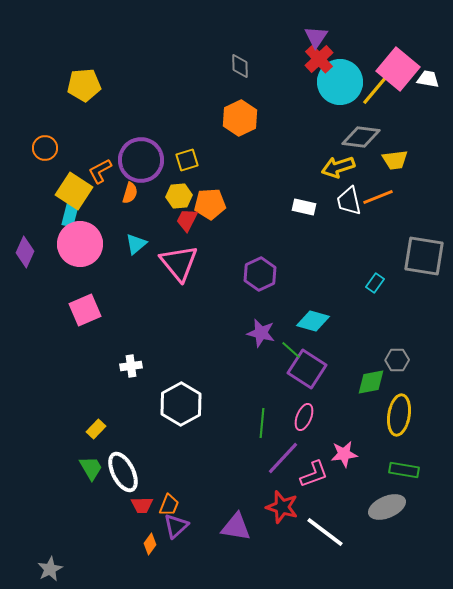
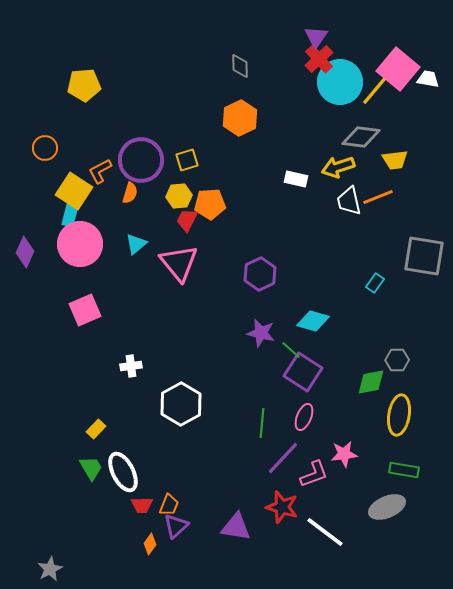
white rectangle at (304, 207): moved 8 px left, 28 px up
purple square at (307, 369): moved 4 px left, 3 px down
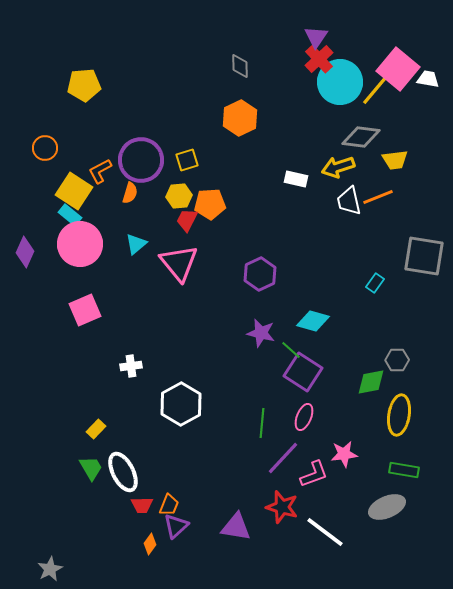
cyan rectangle at (70, 215): rotated 65 degrees counterclockwise
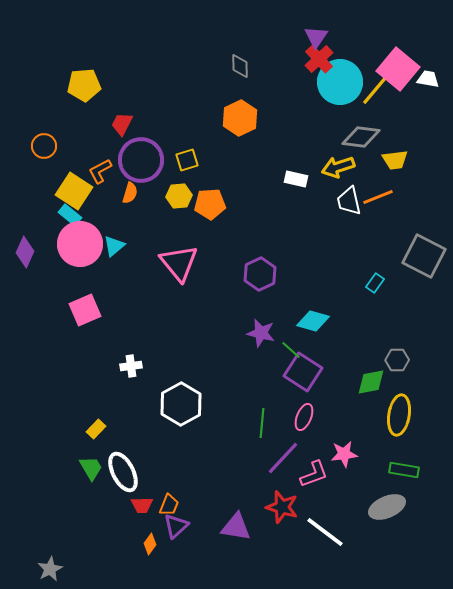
orange circle at (45, 148): moved 1 px left, 2 px up
red trapezoid at (187, 220): moved 65 px left, 96 px up
cyan triangle at (136, 244): moved 22 px left, 2 px down
gray square at (424, 256): rotated 18 degrees clockwise
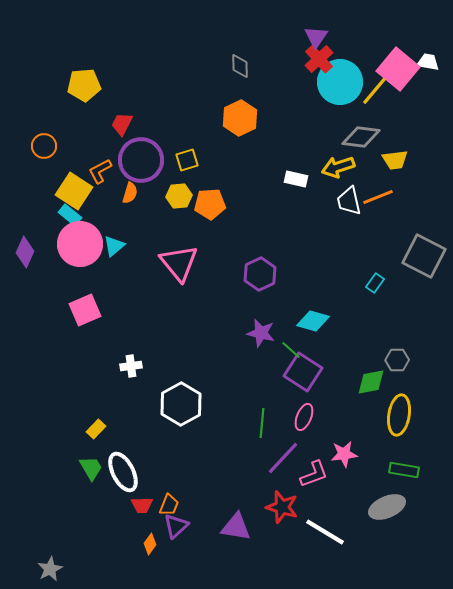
white trapezoid at (428, 79): moved 17 px up
white line at (325, 532): rotated 6 degrees counterclockwise
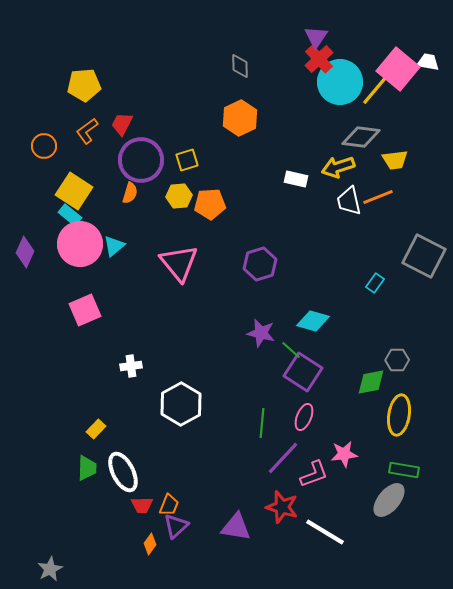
orange L-shape at (100, 171): moved 13 px left, 40 px up; rotated 8 degrees counterclockwise
purple hexagon at (260, 274): moved 10 px up; rotated 8 degrees clockwise
green trapezoid at (91, 468): moved 4 px left; rotated 32 degrees clockwise
gray ellipse at (387, 507): moved 2 px right, 7 px up; rotated 27 degrees counterclockwise
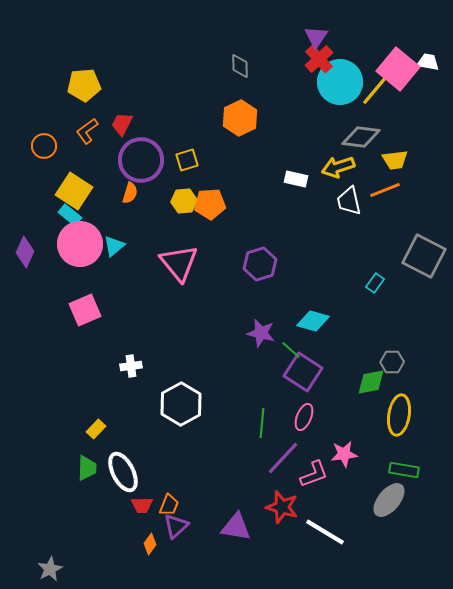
yellow hexagon at (179, 196): moved 5 px right, 5 px down
orange line at (378, 197): moved 7 px right, 7 px up
gray hexagon at (397, 360): moved 5 px left, 2 px down
